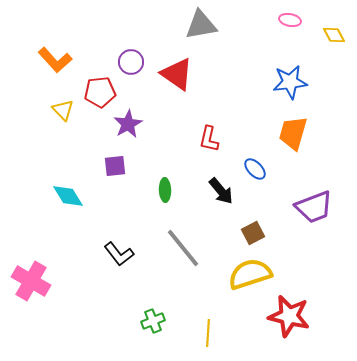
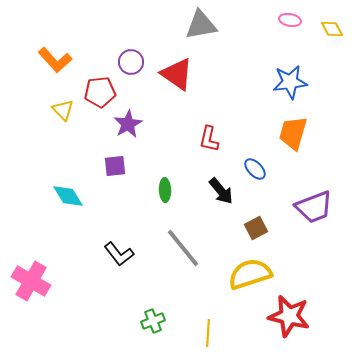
yellow diamond: moved 2 px left, 6 px up
brown square: moved 3 px right, 5 px up
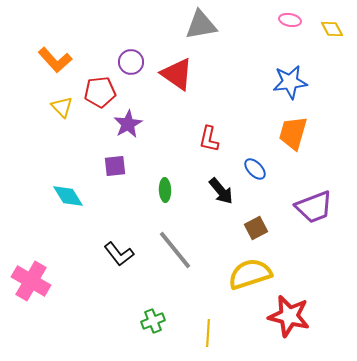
yellow triangle: moved 1 px left, 3 px up
gray line: moved 8 px left, 2 px down
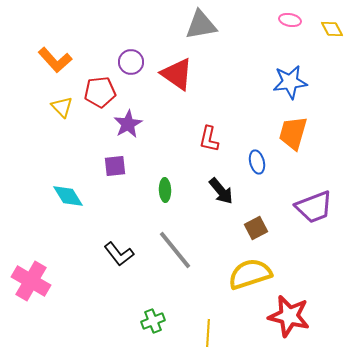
blue ellipse: moved 2 px right, 7 px up; rotated 30 degrees clockwise
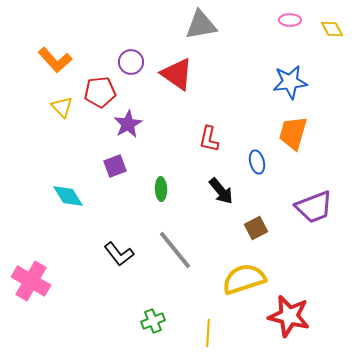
pink ellipse: rotated 10 degrees counterclockwise
purple square: rotated 15 degrees counterclockwise
green ellipse: moved 4 px left, 1 px up
yellow semicircle: moved 6 px left, 5 px down
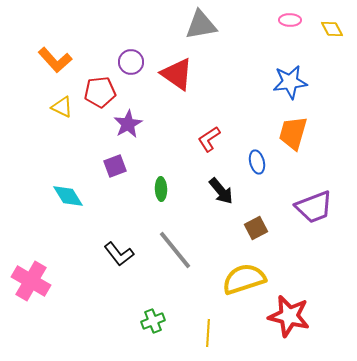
yellow triangle: rotated 20 degrees counterclockwise
red L-shape: rotated 44 degrees clockwise
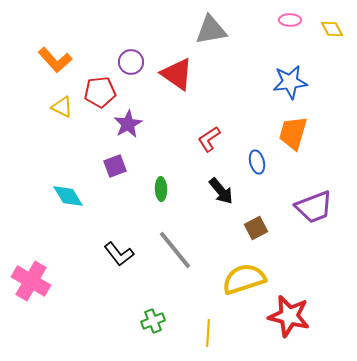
gray triangle: moved 10 px right, 5 px down
